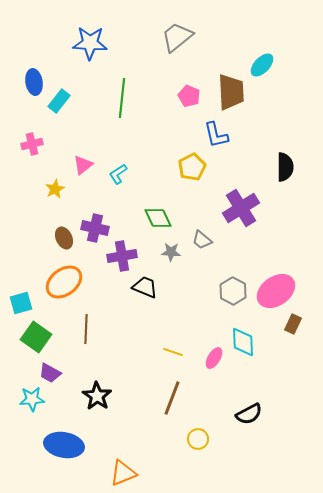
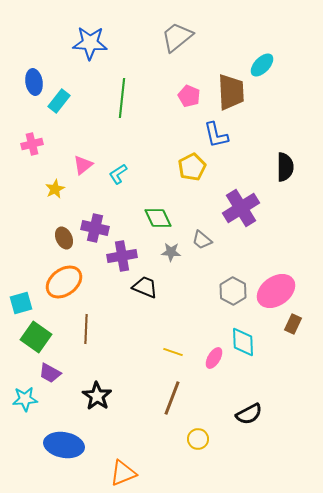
cyan star at (32, 399): moved 7 px left
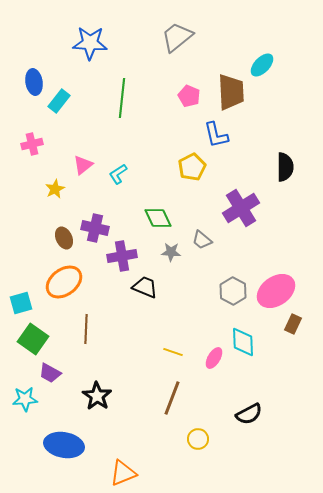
green square at (36, 337): moved 3 px left, 2 px down
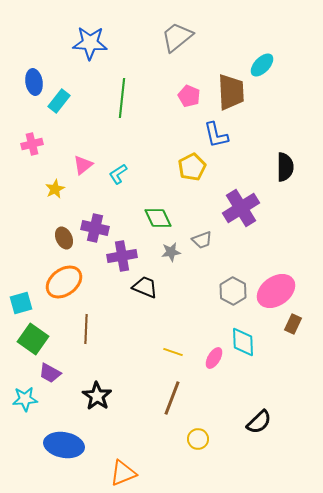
gray trapezoid at (202, 240): rotated 60 degrees counterclockwise
gray star at (171, 252): rotated 12 degrees counterclockwise
black semicircle at (249, 414): moved 10 px right, 8 px down; rotated 16 degrees counterclockwise
